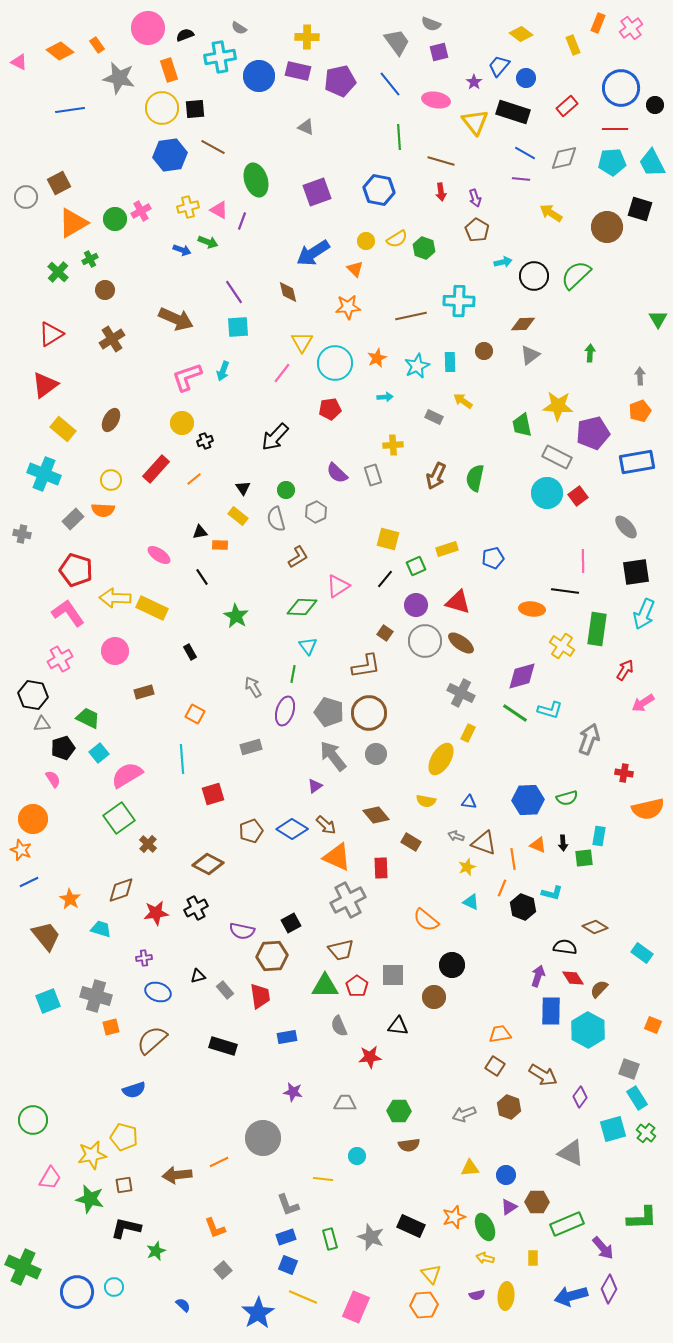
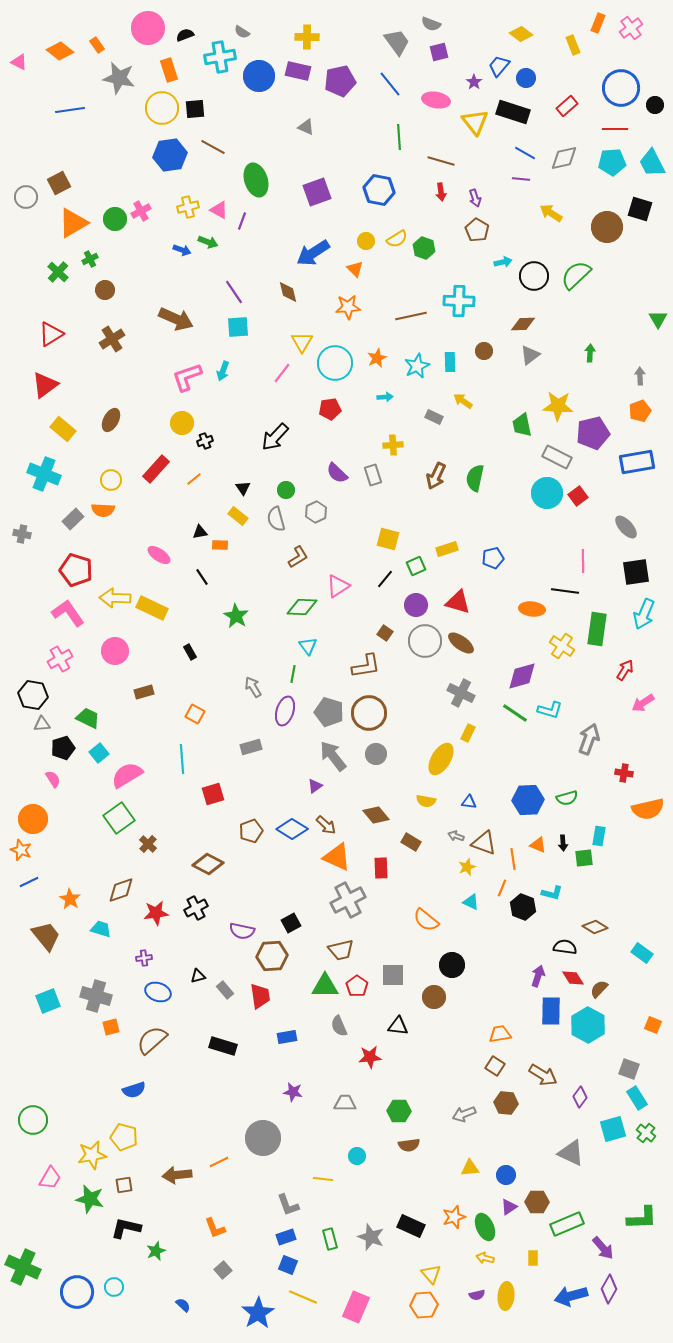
gray semicircle at (239, 28): moved 3 px right, 4 px down
cyan hexagon at (588, 1030): moved 5 px up
brown hexagon at (509, 1107): moved 3 px left, 4 px up; rotated 15 degrees counterclockwise
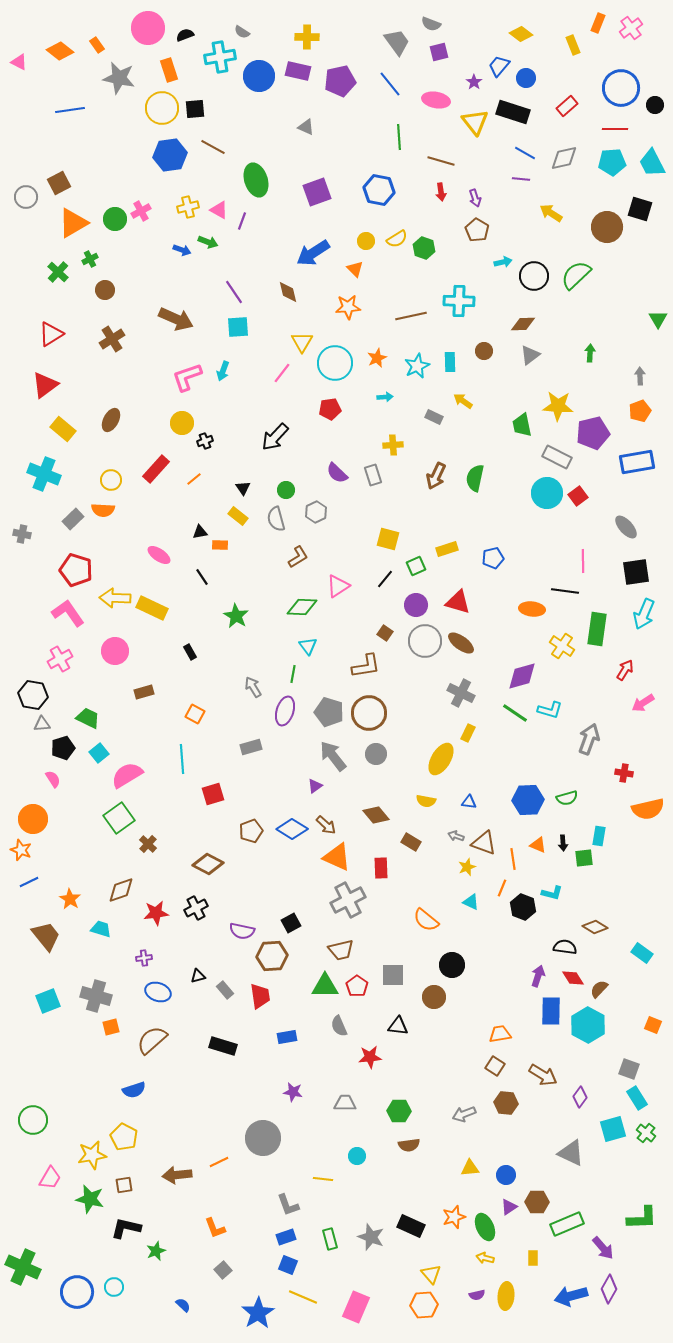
yellow pentagon at (124, 1137): rotated 12 degrees clockwise
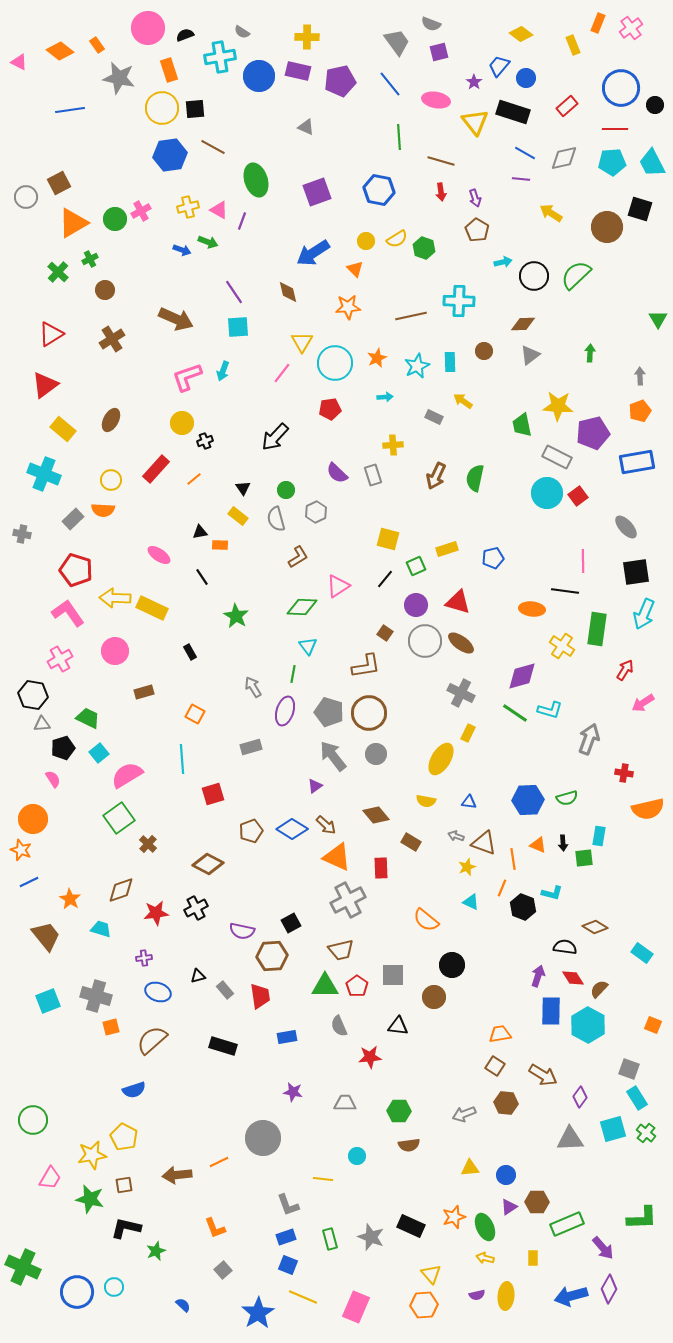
gray triangle at (571, 1153): moved 1 px left, 14 px up; rotated 28 degrees counterclockwise
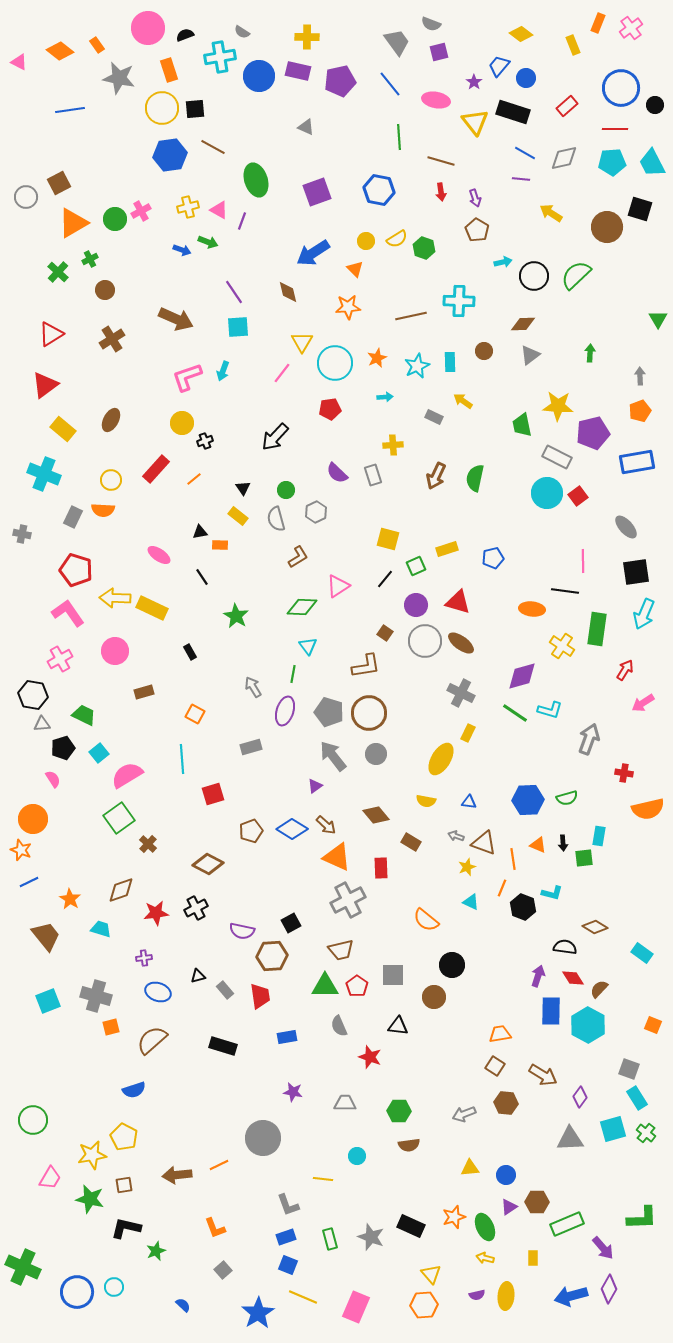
gray rectangle at (73, 519): moved 2 px up; rotated 20 degrees counterclockwise
green trapezoid at (88, 718): moved 4 px left, 3 px up
red star at (370, 1057): rotated 25 degrees clockwise
orange line at (219, 1162): moved 3 px down
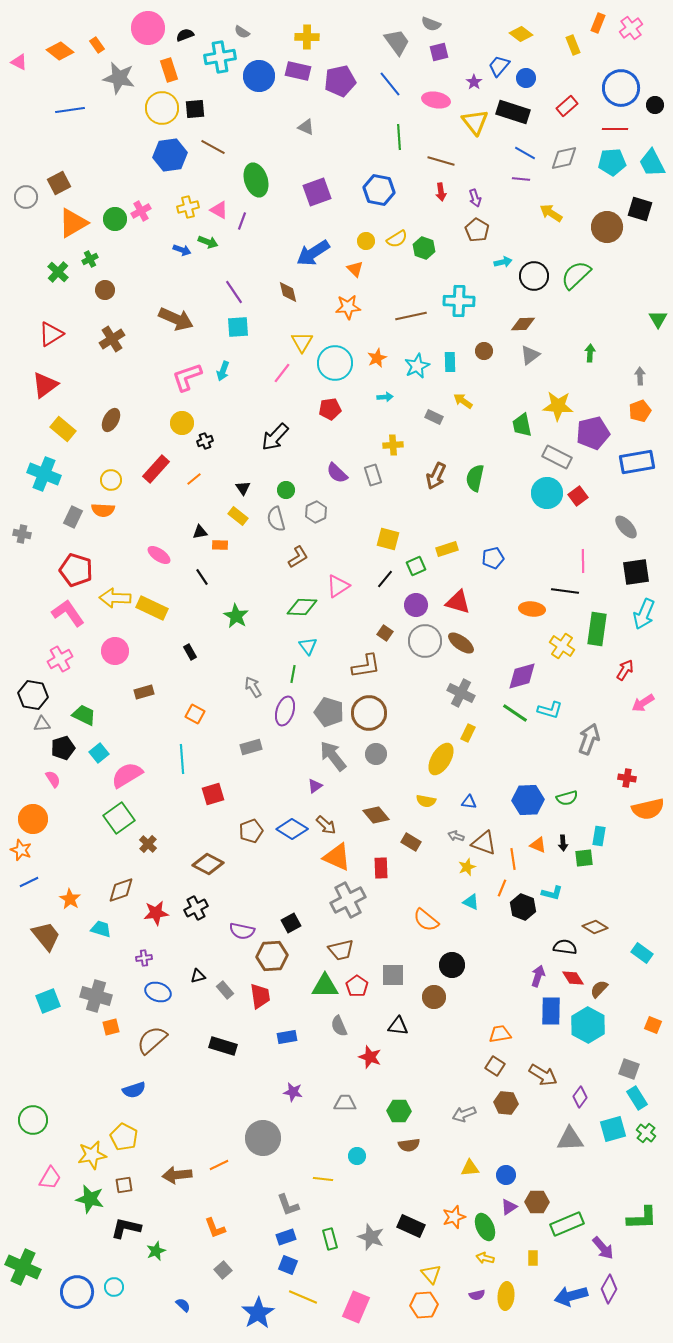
red cross at (624, 773): moved 3 px right, 5 px down
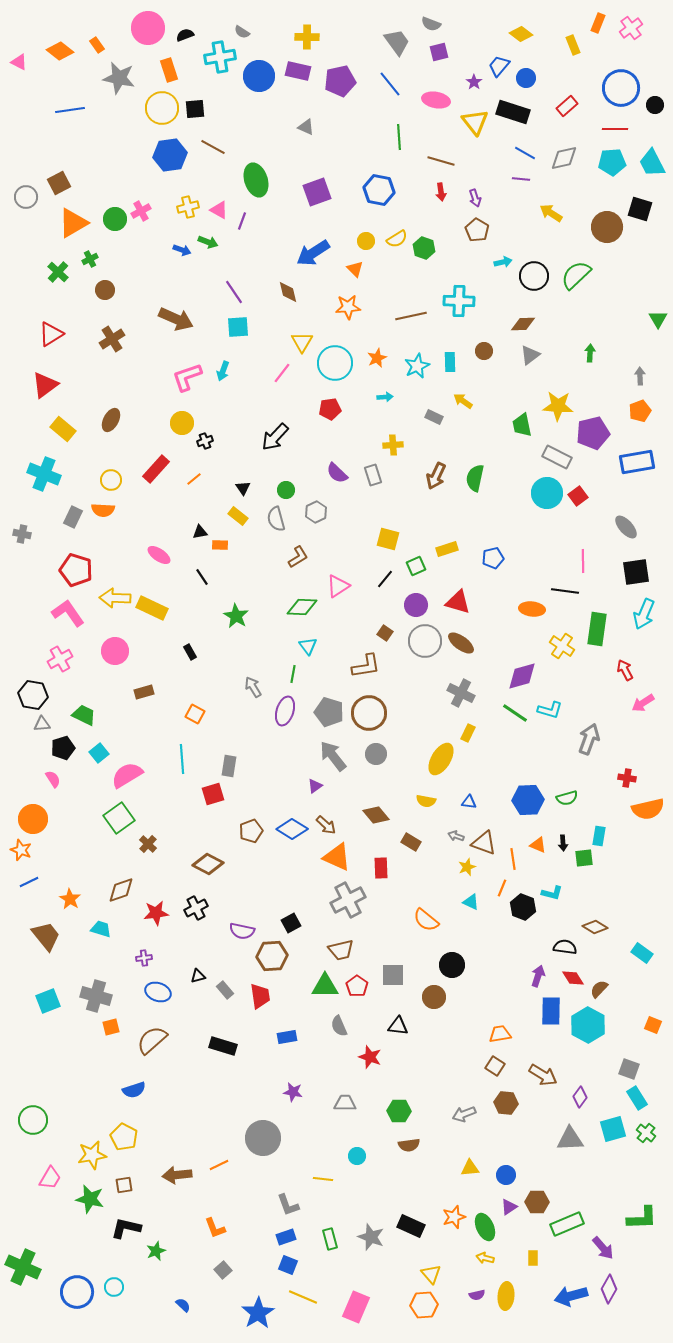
red arrow at (625, 670): rotated 60 degrees counterclockwise
gray rectangle at (251, 747): moved 22 px left, 19 px down; rotated 65 degrees counterclockwise
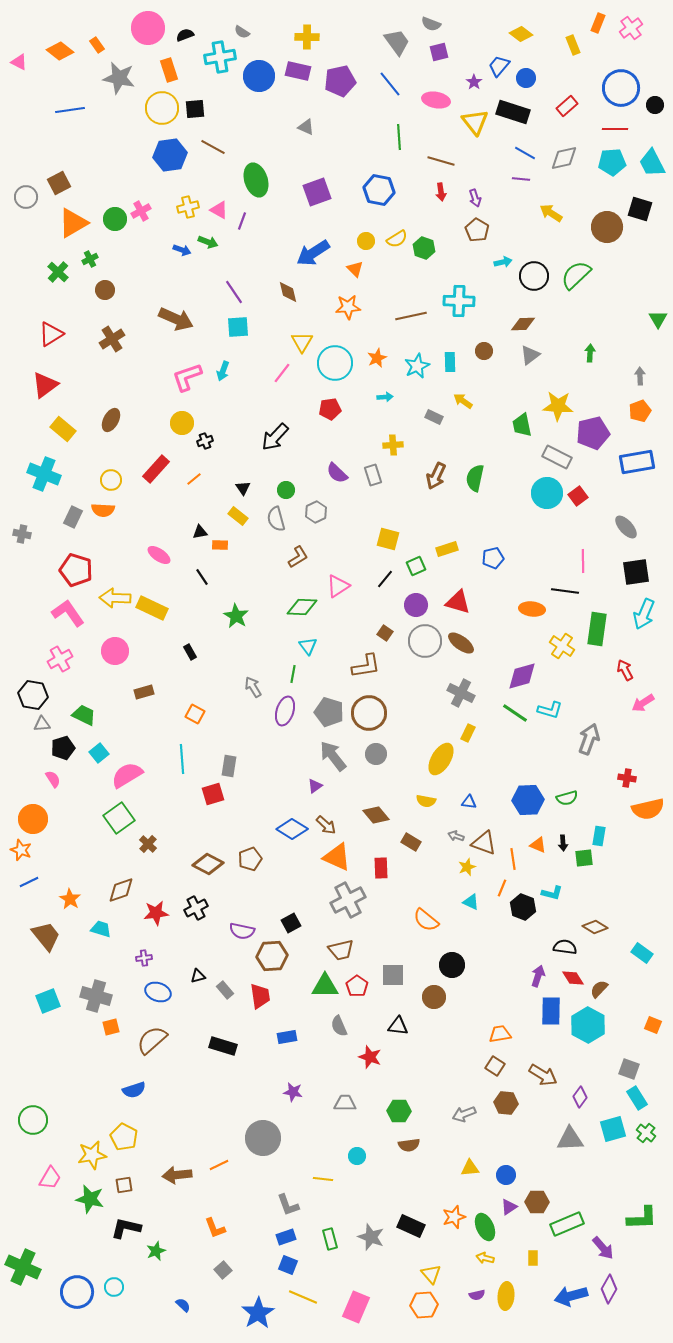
brown pentagon at (251, 831): moved 1 px left, 28 px down
